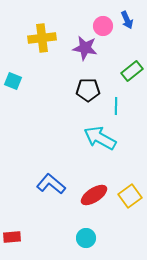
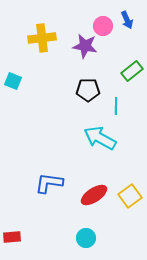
purple star: moved 2 px up
blue L-shape: moved 2 px left, 1 px up; rotated 32 degrees counterclockwise
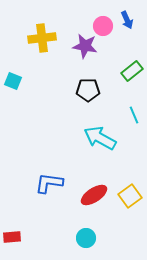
cyan line: moved 18 px right, 9 px down; rotated 24 degrees counterclockwise
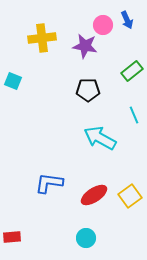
pink circle: moved 1 px up
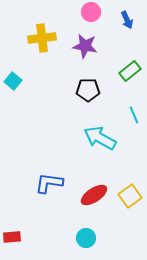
pink circle: moved 12 px left, 13 px up
green rectangle: moved 2 px left
cyan square: rotated 18 degrees clockwise
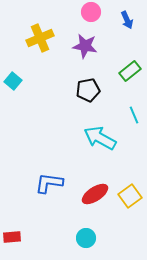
yellow cross: moved 2 px left; rotated 16 degrees counterclockwise
black pentagon: rotated 10 degrees counterclockwise
red ellipse: moved 1 px right, 1 px up
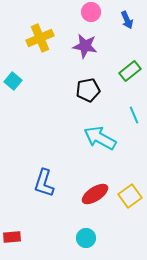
blue L-shape: moved 5 px left; rotated 80 degrees counterclockwise
